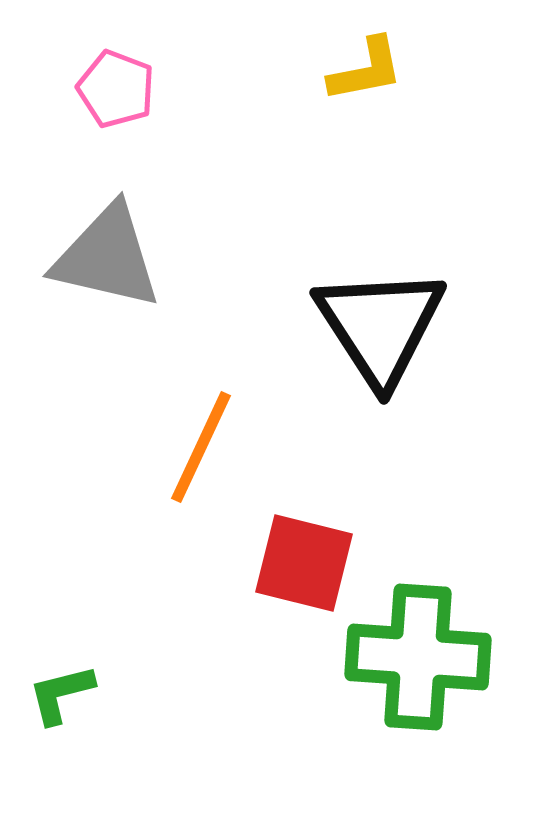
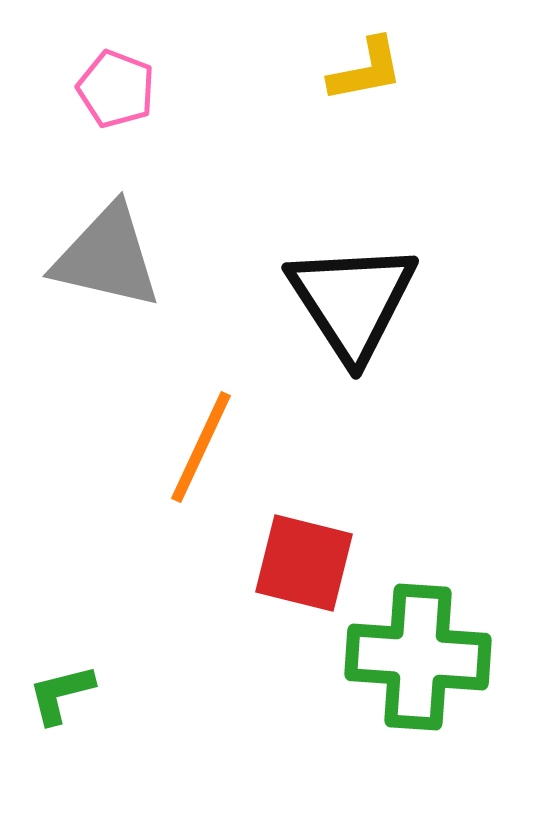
black triangle: moved 28 px left, 25 px up
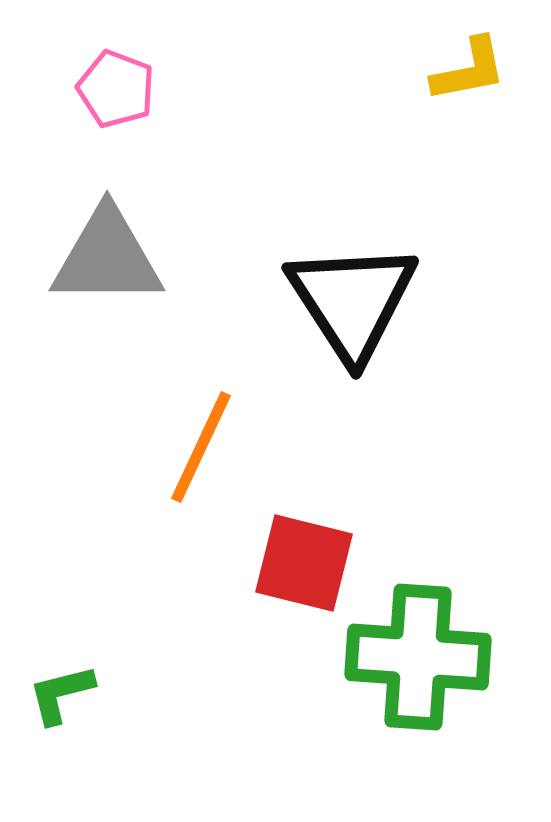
yellow L-shape: moved 103 px right
gray triangle: rotated 13 degrees counterclockwise
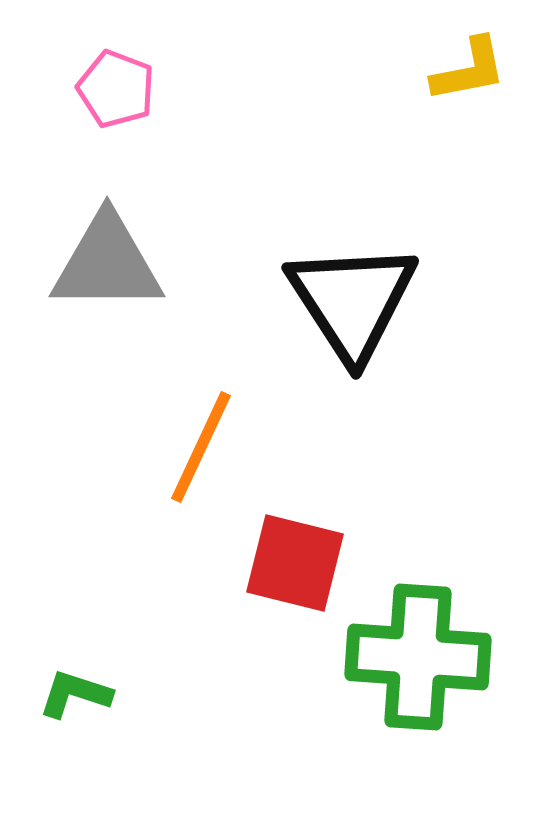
gray triangle: moved 6 px down
red square: moved 9 px left
green L-shape: moved 14 px right; rotated 32 degrees clockwise
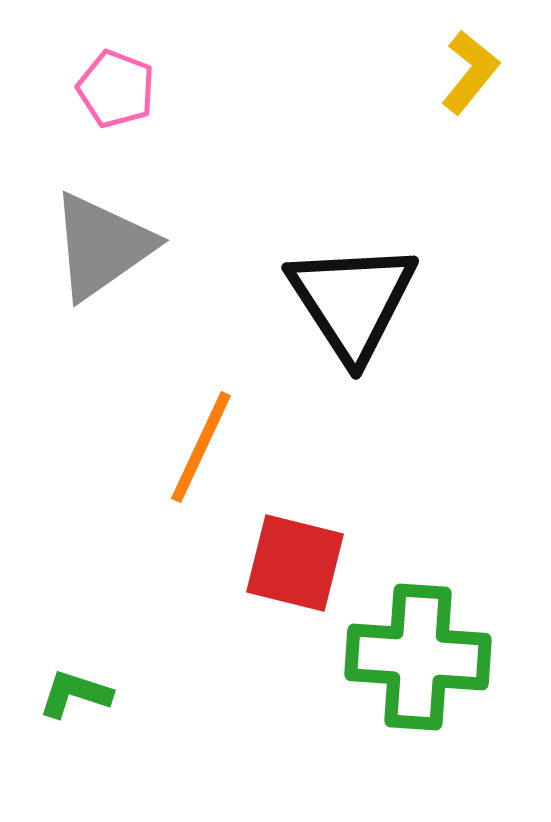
yellow L-shape: moved 1 px right, 2 px down; rotated 40 degrees counterclockwise
gray triangle: moved 5 px left, 17 px up; rotated 35 degrees counterclockwise
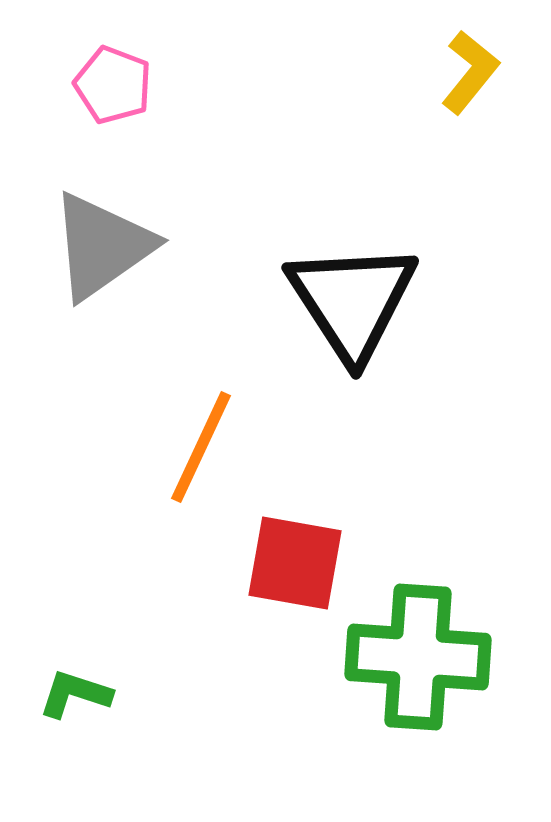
pink pentagon: moved 3 px left, 4 px up
red square: rotated 4 degrees counterclockwise
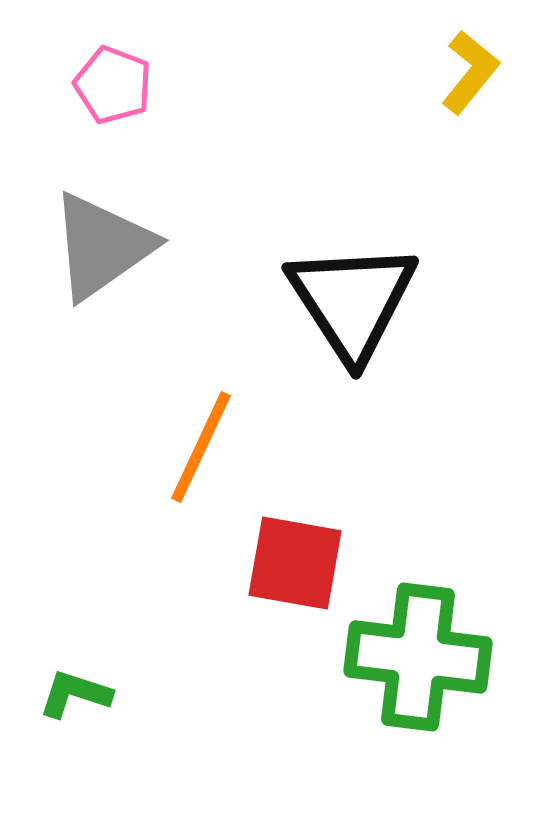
green cross: rotated 3 degrees clockwise
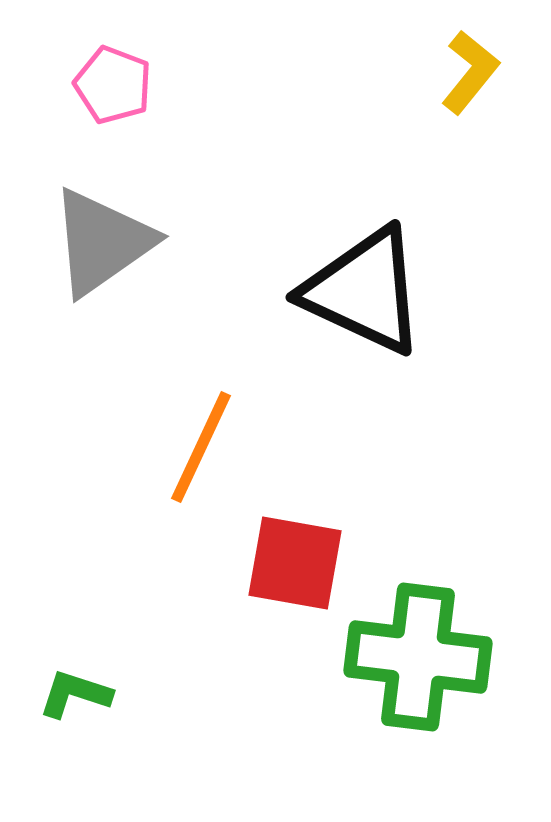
gray triangle: moved 4 px up
black triangle: moved 12 px right, 10 px up; rotated 32 degrees counterclockwise
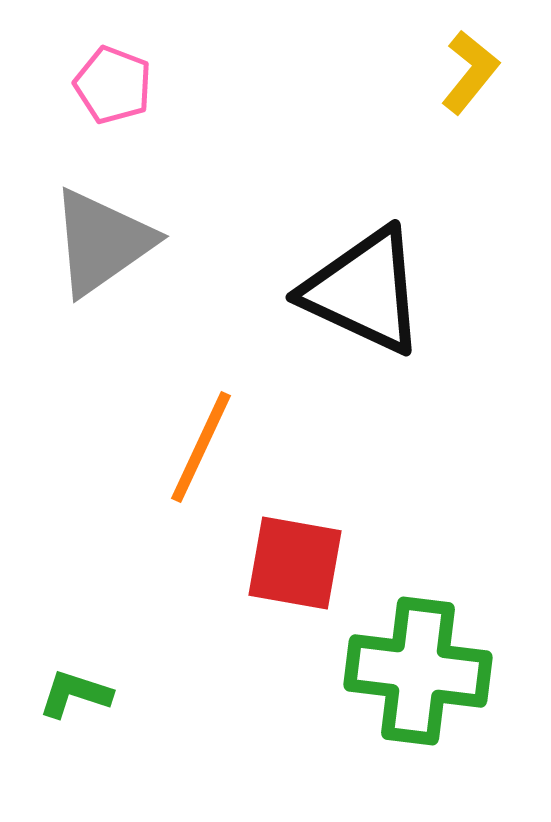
green cross: moved 14 px down
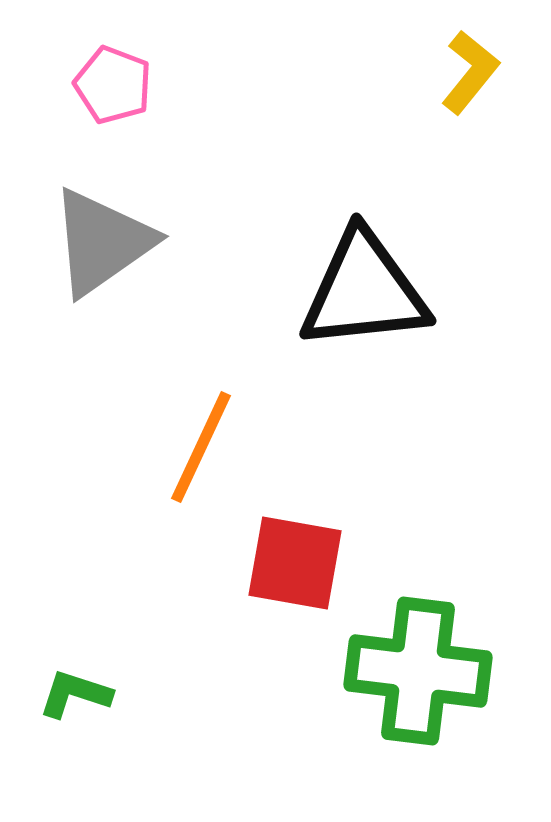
black triangle: rotated 31 degrees counterclockwise
